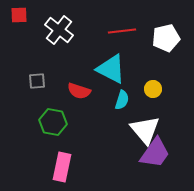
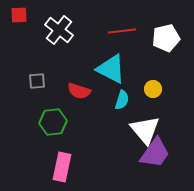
green hexagon: rotated 16 degrees counterclockwise
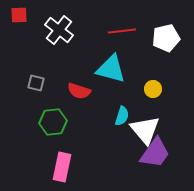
cyan triangle: rotated 12 degrees counterclockwise
gray square: moved 1 px left, 2 px down; rotated 18 degrees clockwise
cyan semicircle: moved 16 px down
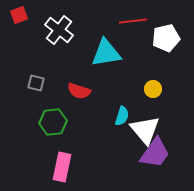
red square: rotated 18 degrees counterclockwise
red line: moved 11 px right, 10 px up
cyan triangle: moved 5 px left, 16 px up; rotated 24 degrees counterclockwise
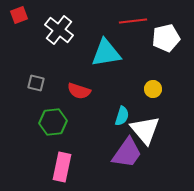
purple trapezoid: moved 28 px left
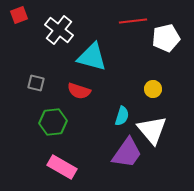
cyan triangle: moved 14 px left, 4 px down; rotated 24 degrees clockwise
white triangle: moved 7 px right
pink rectangle: rotated 72 degrees counterclockwise
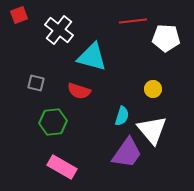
white pentagon: rotated 16 degrees clockwise
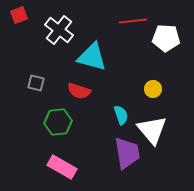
cyan semicircle: moved 1 px left, 1 px up; rotated 36 degrees counterclockwise
green hexagon: moved 5 px right
purple trapezoid: rotated 44 degrees counterclockwise
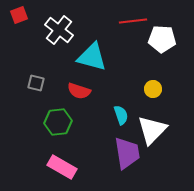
white pentagon: moved 4 px left, 1 px down
white triangle: rotated 24 degrees clockwise
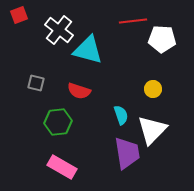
cyan triangle: moved 4 px left, 7 px up
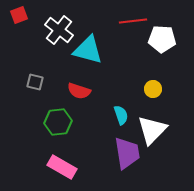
gray square: moved 1 px left, 1 px up
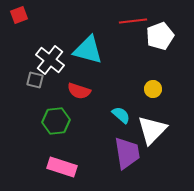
white cross: moved 9 px left, 30 px down
white pentagon: moved 2 px left, 3 px up; rotated 24 degrees counterclockwise
gray square: moved 2 px up
cyan semicircle: rotated 30 degrees counterclockwise
green hexagon: moved 2 px left, 1 px up
pink rectangle: rotated 12 degrees counterclockwise
